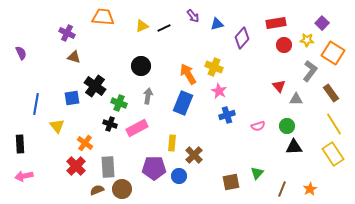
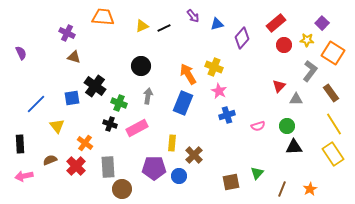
red rectangle at (276, 23): rotated 30 degrees counterclockwise
red triangle at (279, 86): rotated 24 degrees clockwise
blue line at (36, 104): rotated 35 degrees clockwise
brown semicircle at (97, 190): moved 47 px left, 30 px up
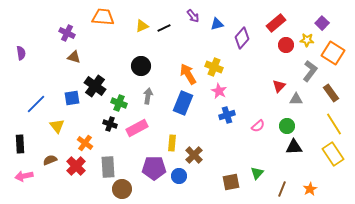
red circle at (284, 45): moved 2 px right
purple semicircle at (21, 53): rotated 16 degrees clockwise
pink semicircle at (258, 126): rotated 24 degrees counterclockwise
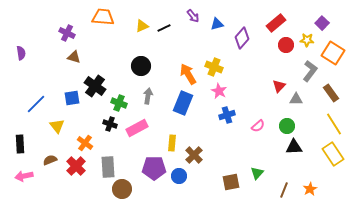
brown line at (282, 189): moved 2 px right, 1 px down
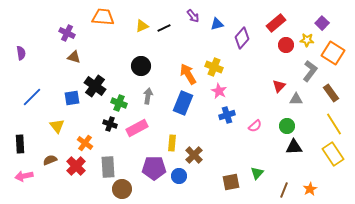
blue line at (36, 104): moved 4 px left, 7 px up
pink semicircle at (258, 126): moved 3 px left
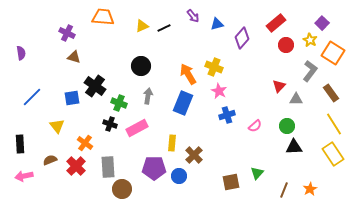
yellow star at (307, 40): moved 3 px right; rotated 24 degrees clockwise
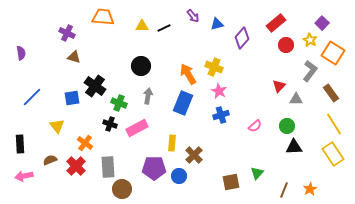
yellow triangle at (142, 26): rotated 24 degrees clockwise
blue cross at (227, 115): moved 6 px left
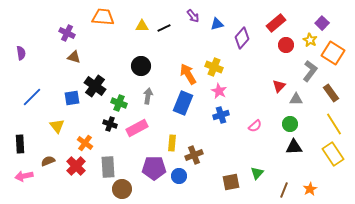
green circle at (287, 126): moved 3 px right, 2 px up
brown cross at (194, 155): rotated 24 degrees clockwise
brown semicircle at (50, 160): moved 2 px left, 1 px down
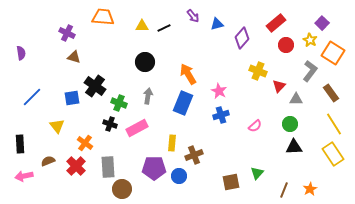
black circle at (141, 66): moved 4 px right, 4 px up
yellow cross at (214, 67): moved 44 px right, 4 px down
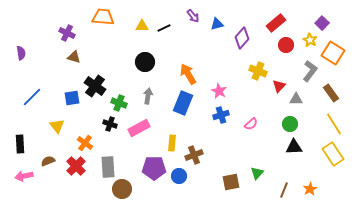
pink semicircle at (255, 126): moved 4 px left, 2 px up
pink rectangle at (137, 128): moved 2 px right
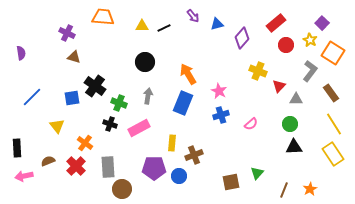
black rectangle at (20, 144): moved 3 px left, 4 px down
